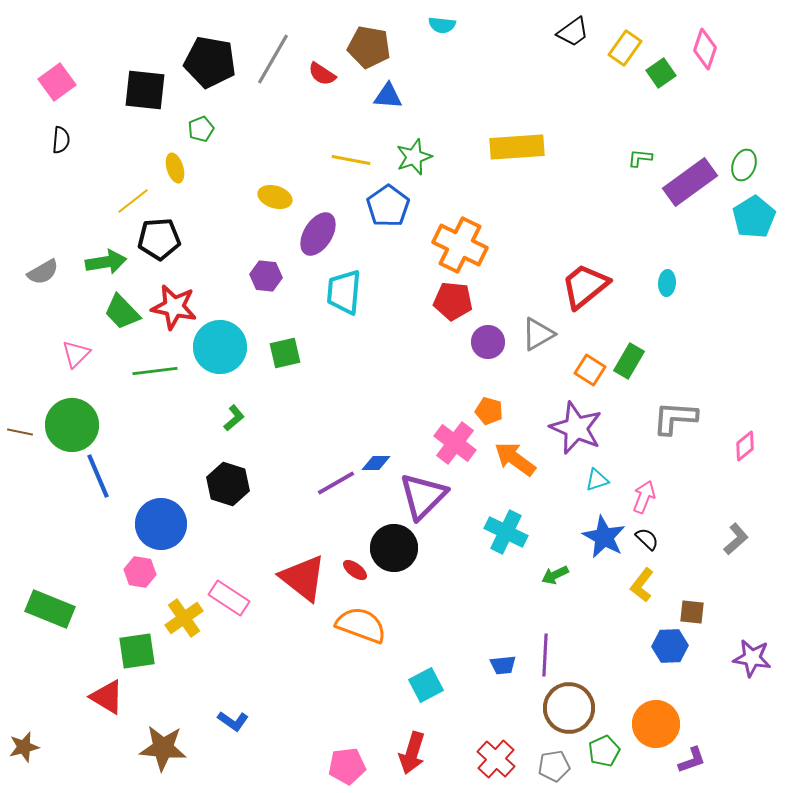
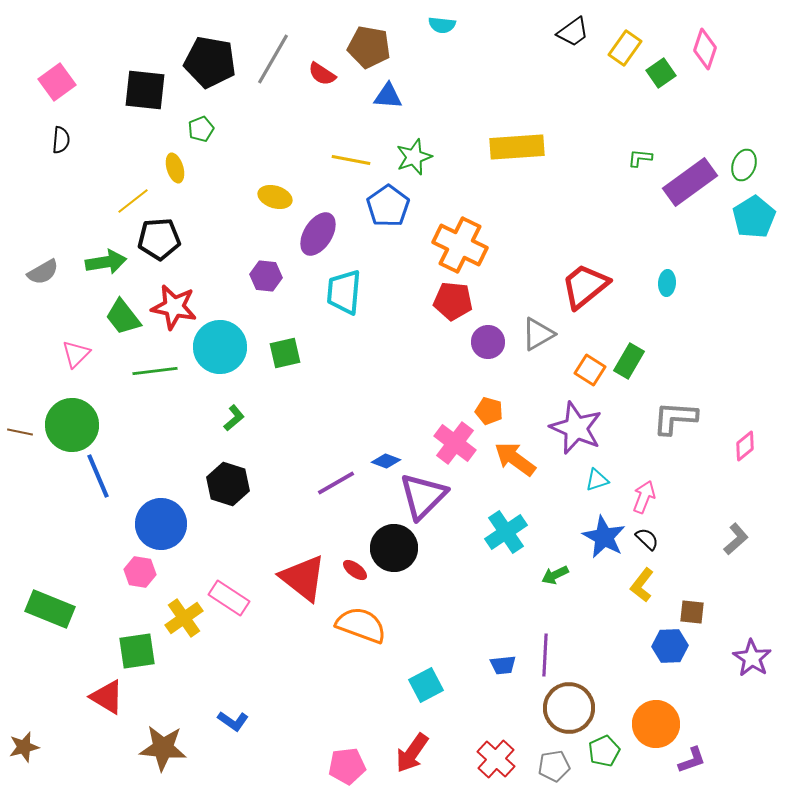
green trapezoid at (122, 312): moved 1 px right, 5 px down; rotated 6 degrees clockwise
blue diamond at (376, 463): moved 10 px right, 2 px up; rotated 20 degrees clockwise
cyan cross at (506, 532): rotated 30 degrees clockwise
purple star at (752, 658): rotated 24 degrees clockwise
red arrow at (412, 753): rotated 18 degrees clockwise
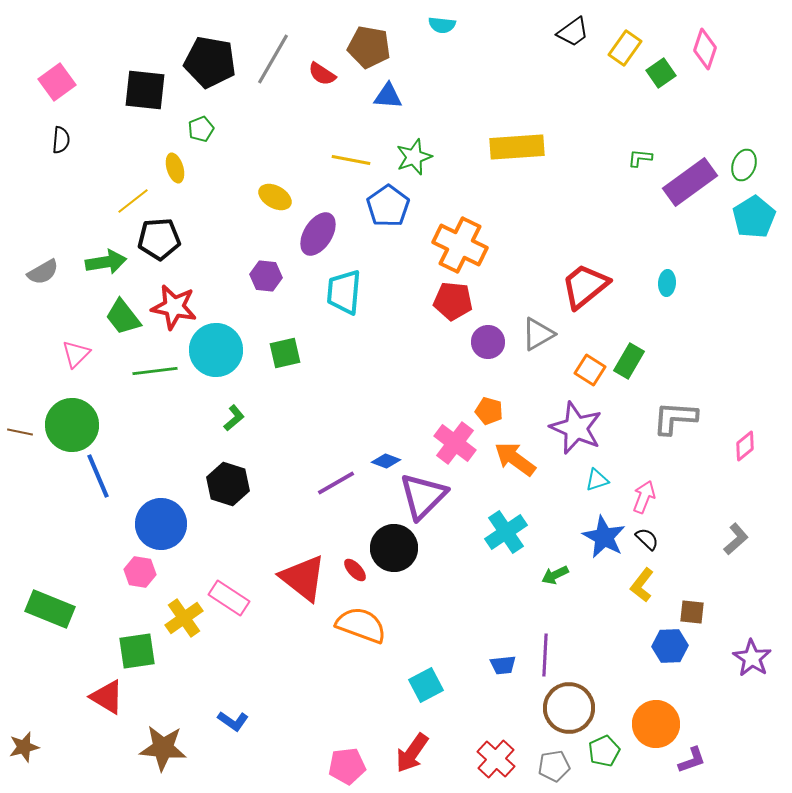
yellow ellipse at (275, 197): rotated 12 degrees clockwise
cyan circle at (220, 347): moved 4 px left, 3 px down
red ellipse at (355, 570): rotated 10 degrees clockwise
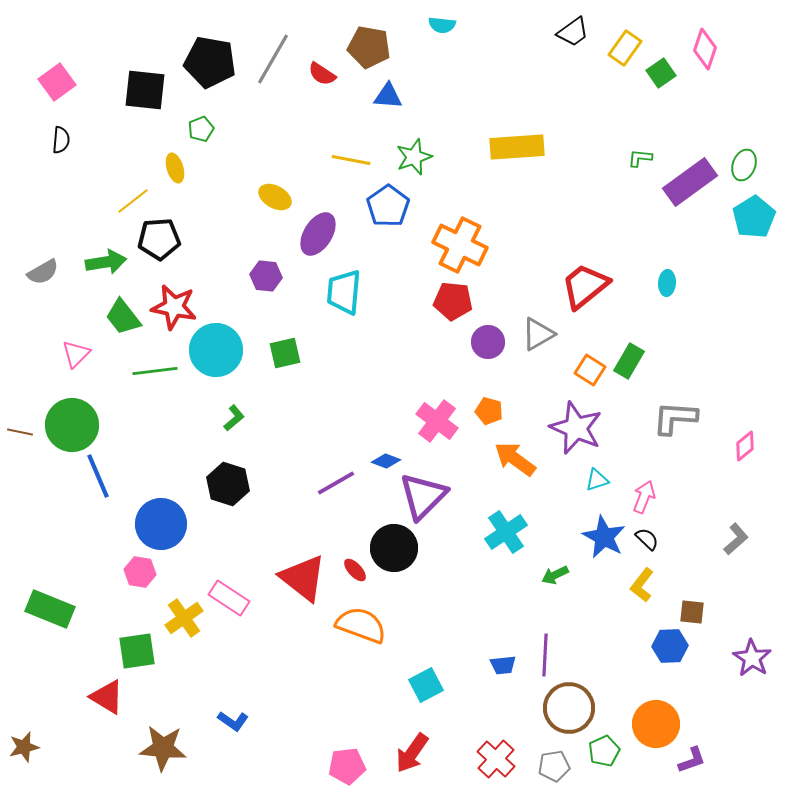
pink cross at (455, 443): moved 18 px left, 22 px up
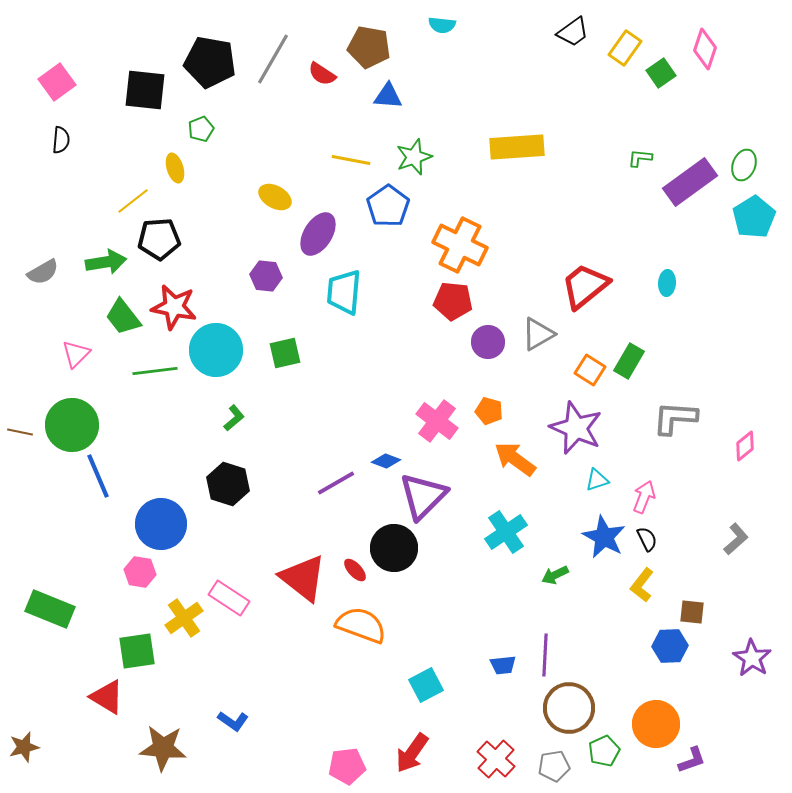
black semicircle at (647, 539): rotated 20 degrees clockwise
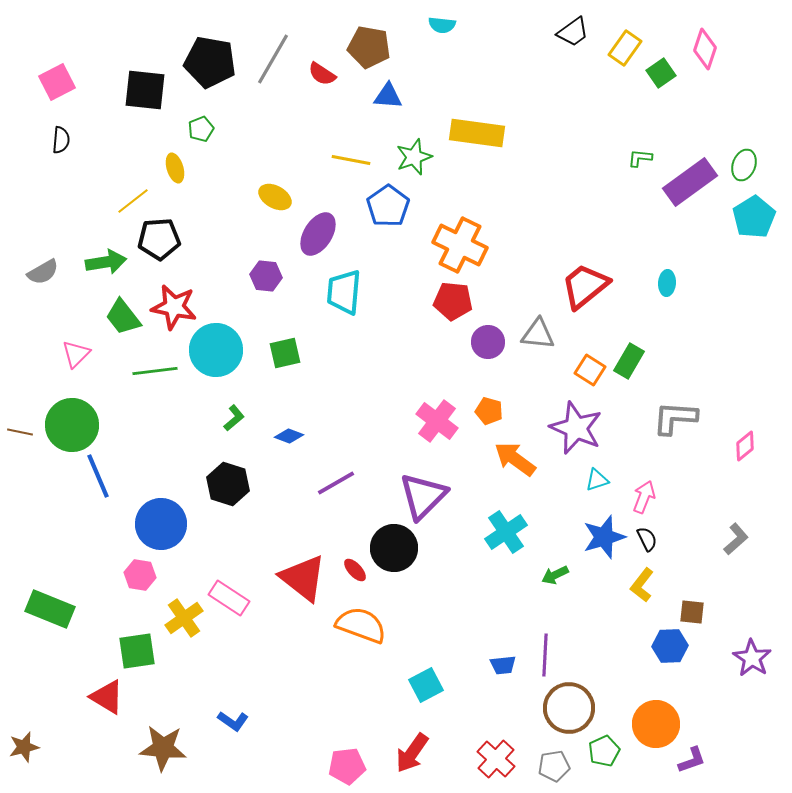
pink square at (57, 82): rotated 9 degrees clockwise
yellow rectangle at (517, 147): moved 40 px left, 14 px up; rotated 12 degrees clockwise
gray triangle at (538, 334): rotated 36 degrees clockwise
blue diamond at (386, 461): moved 97 px left, 25 px up
blue star at (604, 537): rotated 27 degrees clockwise
pink hexagon at (140, 572): moved 3 px down
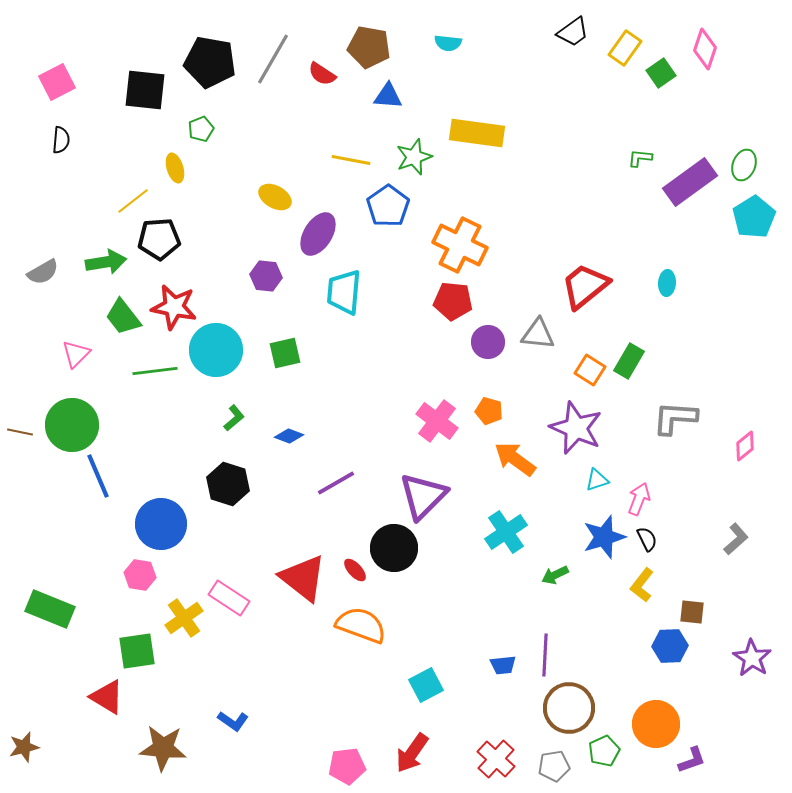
cyan semicircle at (442, 25): moved 6 px right, 18 px down
pink arrow at (644, 497): moved 5 px left, 2 px down
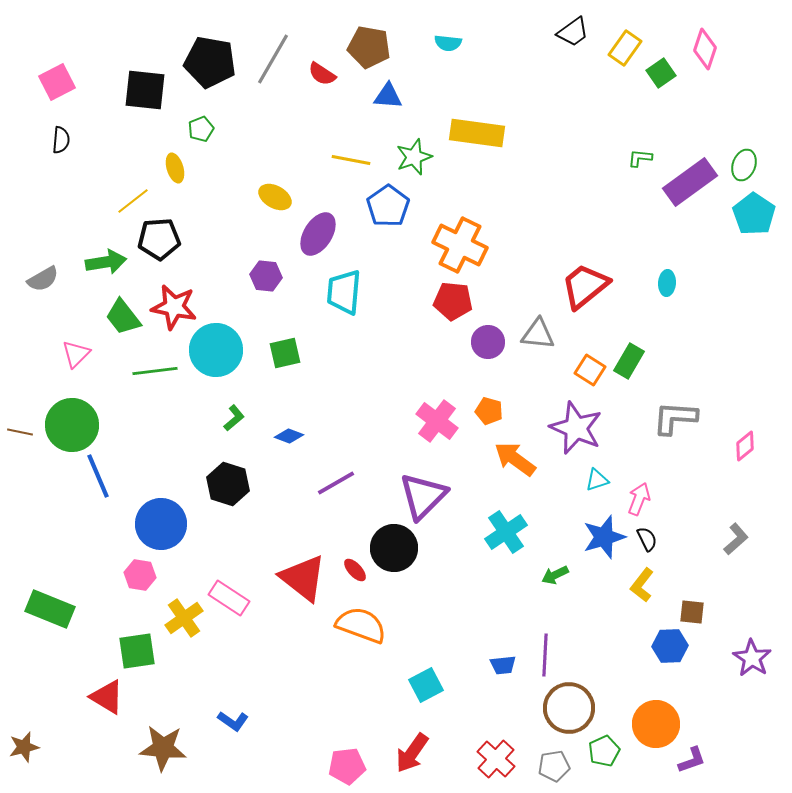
cyan pentagon at (754, 217): moved 3 px up; rotated 6 degrees counterclockwise
gray semicircle at (43, 272): moved 7 px down
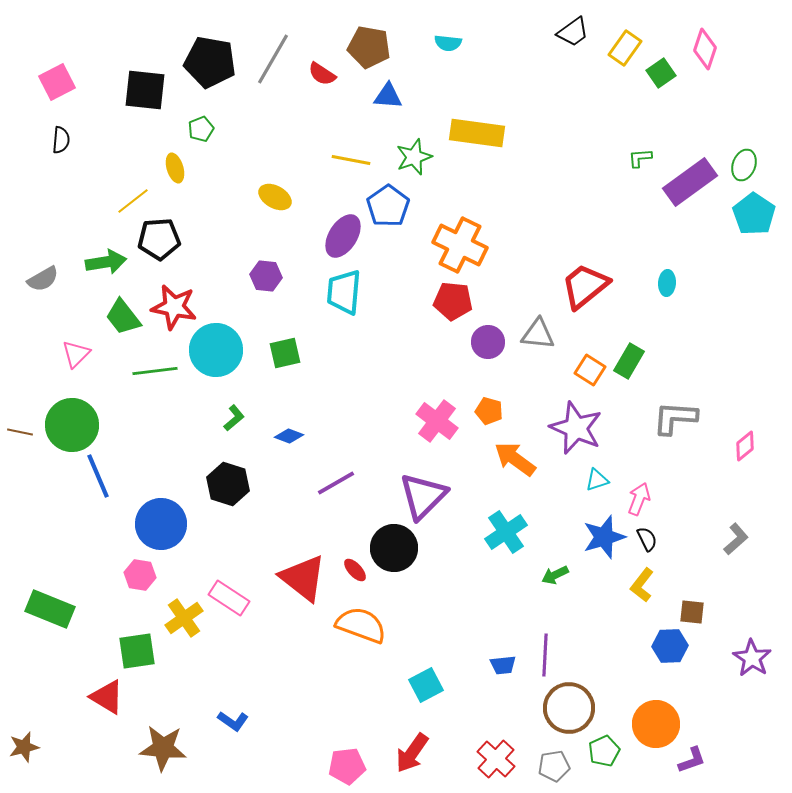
green L-shape at (640, 158): rotated 10 degrees counterclockwise
purple ellipse at (318, 234): moved 25 px right, 2 px down
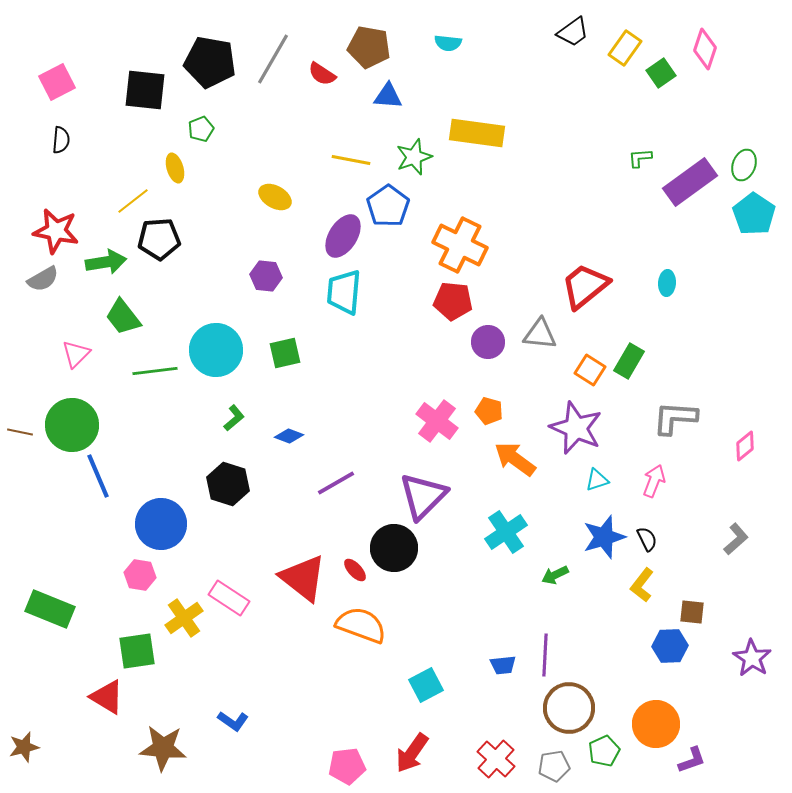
red star at (174, 307): moved 118 px left, 76 px up
gray triangle at (538, 334): moved 2 px right
pink arrow at (639, 499): moved 15 px right, 18 px up
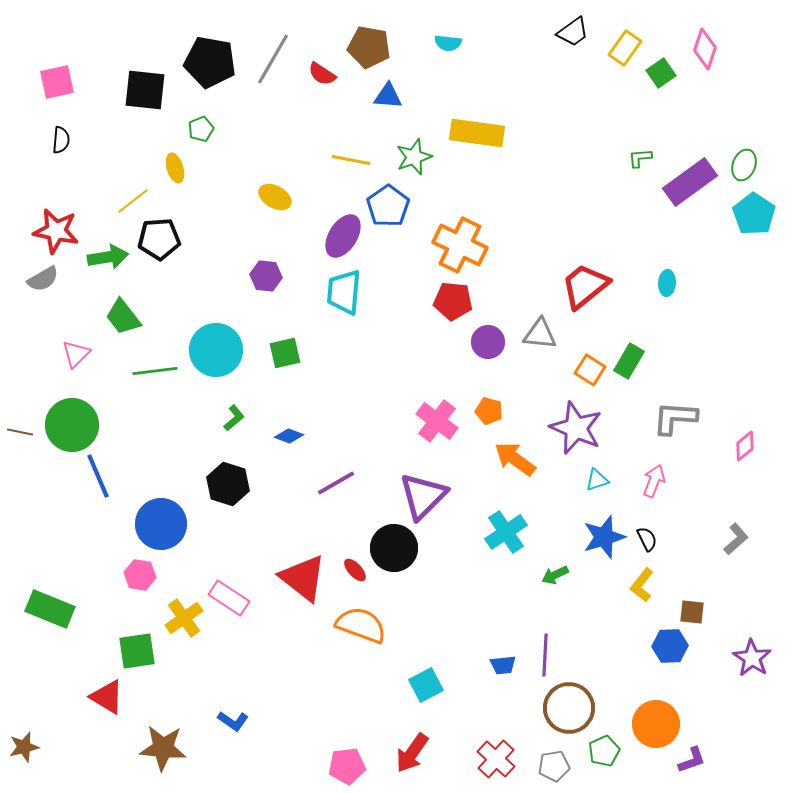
pink square at (57, 82): rotated 15 degrees clockwise
green arrow at (106, 262): moved 2 px right, 5 px up
